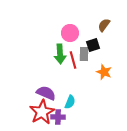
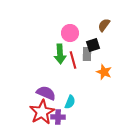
gray rectangle: moved 3 px right
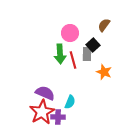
black square: rotated 24 degrees counterclockwise
purple semicircle: moved 1 px left
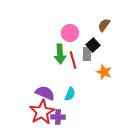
cyan semicircle: moved 8 px up
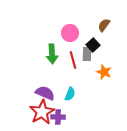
green arrow: moved 8 px left
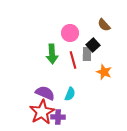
brown semicircle: rotated 80 degrees counterclockwise
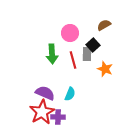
brown semicircle: rotated 104 degrees clockwise
orange star: moved 1 px right, 3 px up
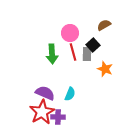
red line: moved 8 px up
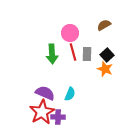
black square: moved 14 px right, 10 px down
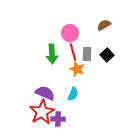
orange star: moved 28 px left
cyan semicircle: moved 3 px right
purple cross: moved 2 px down
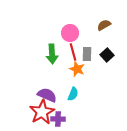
purple semicircle: moved 2 px right, 2 px down
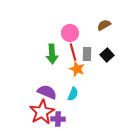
purple semicircle: moved 3 px up
